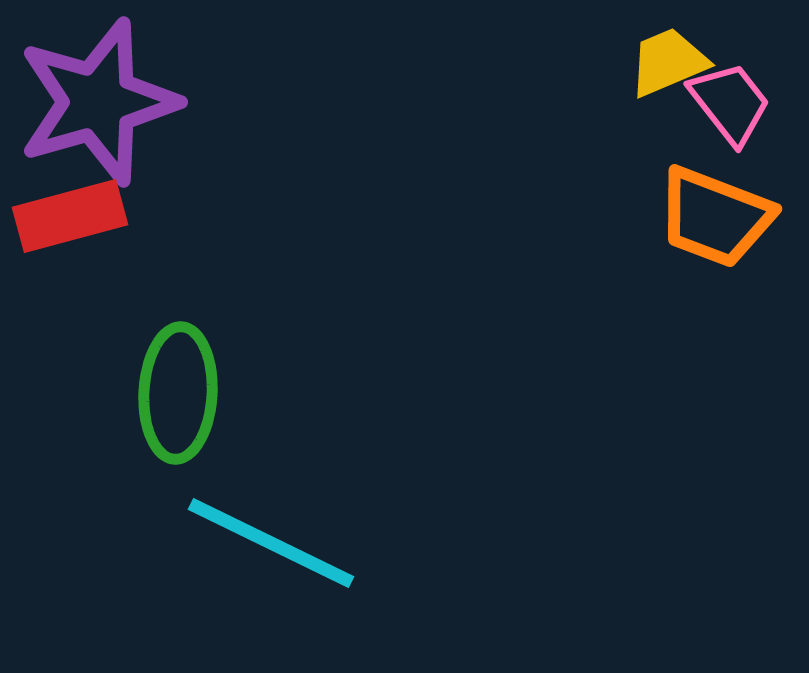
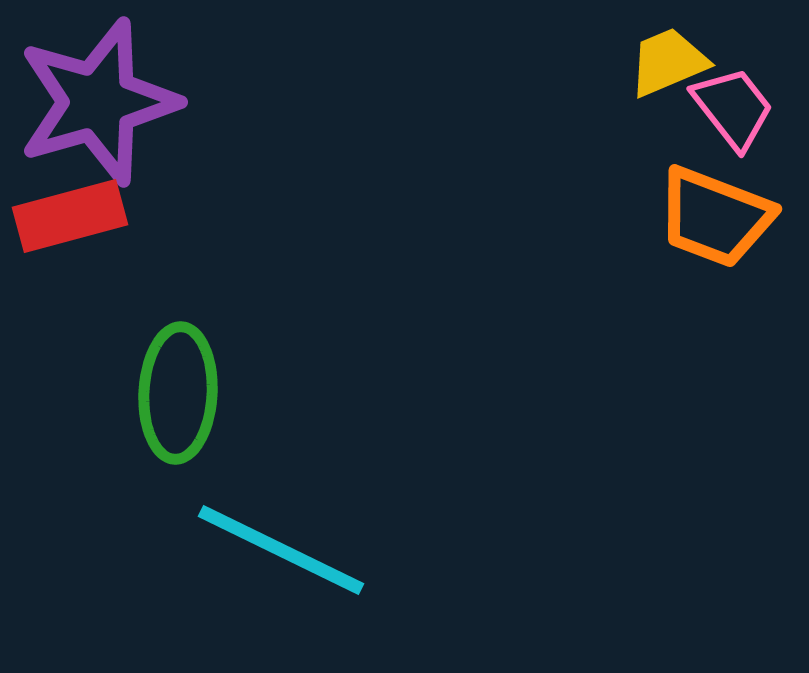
pink trapezoid: moved 3 px right, 5 px down
cyan line: moved 10 px right, 7 px down
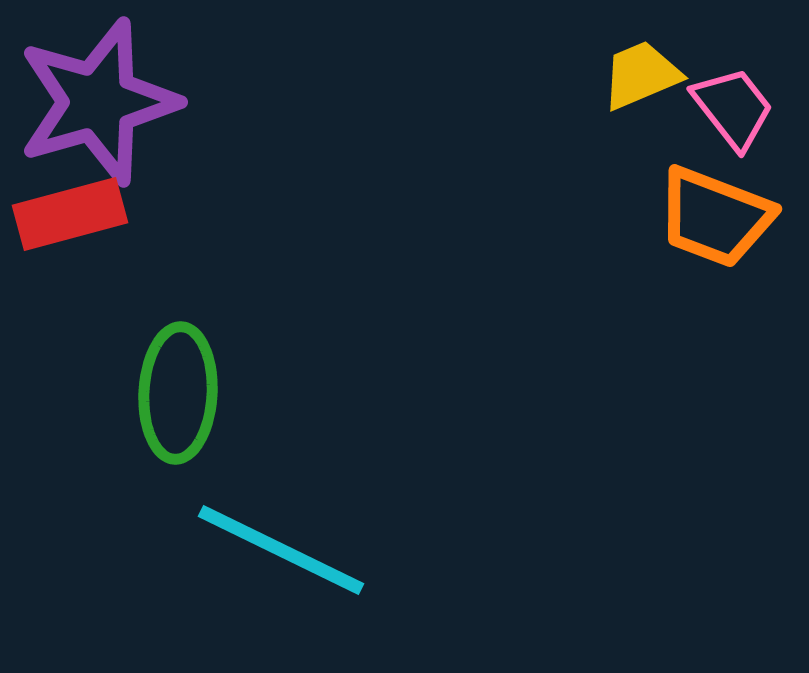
yellow trapezoid: moved 27 px left, 13 px down
red rectangle: moved 2 px up
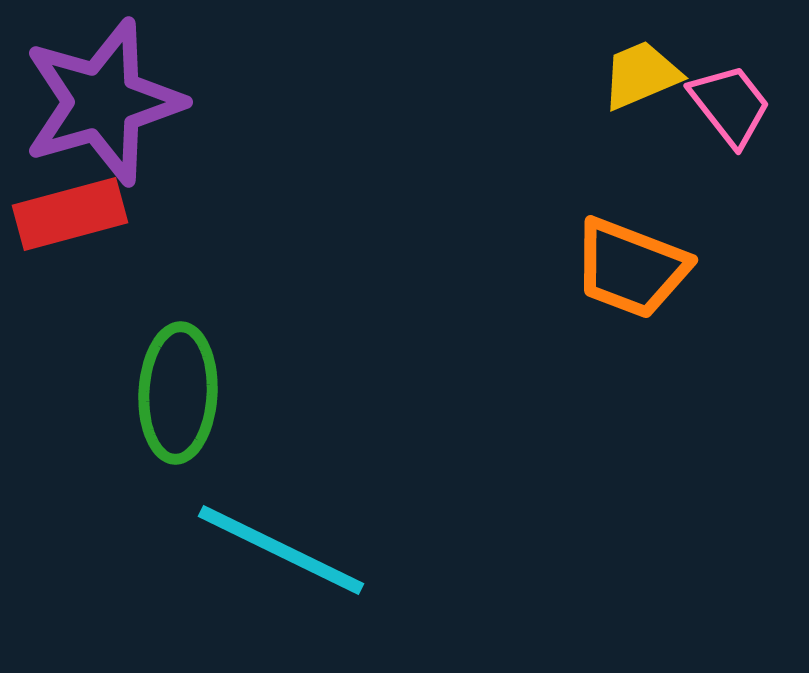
purple star: moved 5 px right
pink trapezoid: moved 3 px left, 3 px up
orange trapezoid: moved 84 px left, 51 px down
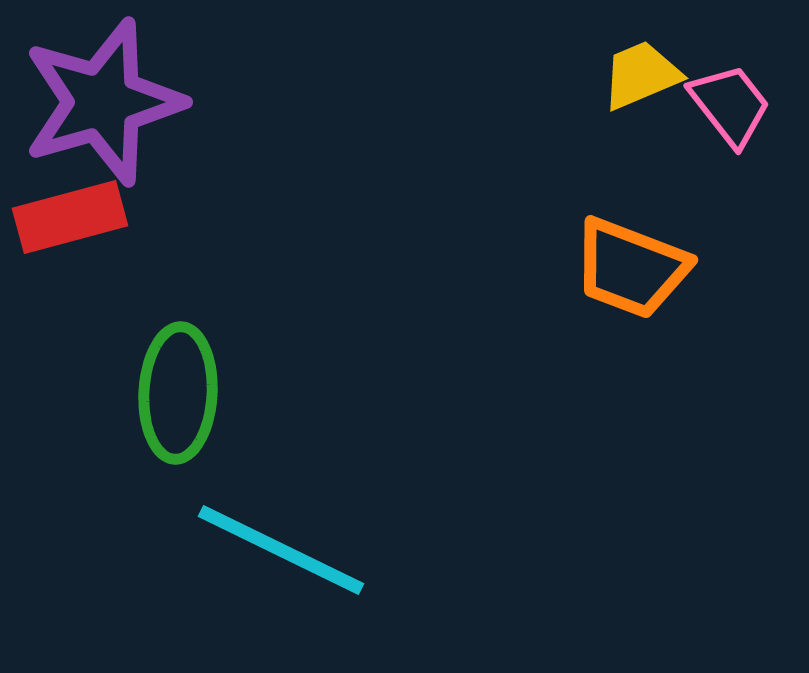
red rectangle: moved 3 px down
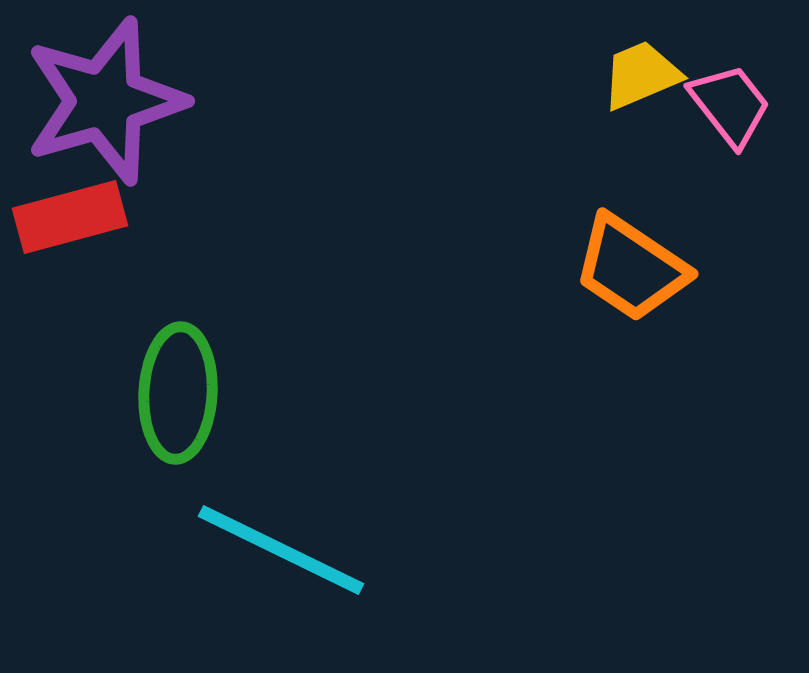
purple star: moved 2 px right, 1 px up
orange trapezoid: rotated 13 degrees clockwise
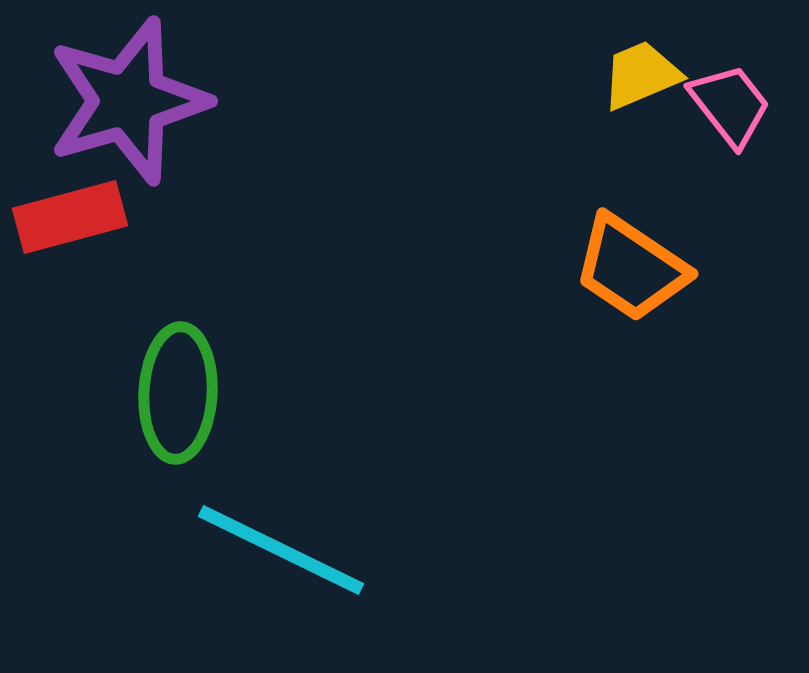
purple star: moved 23 px right
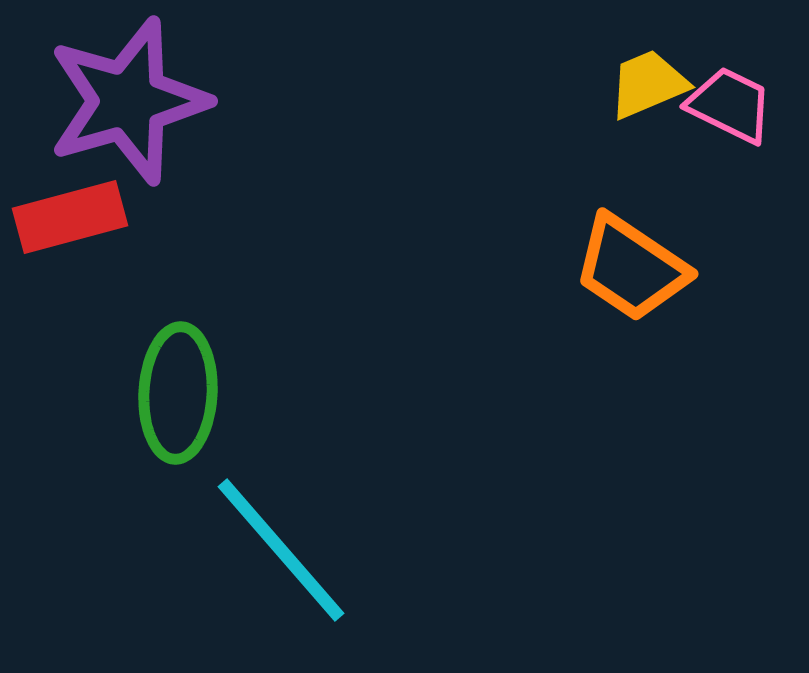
yellow trapezoid: moved 7 px right, 9 px down
pink trapezoid: rotated 26 degrees counterclockwise
cyan line: rotated 23 degrees clockwise
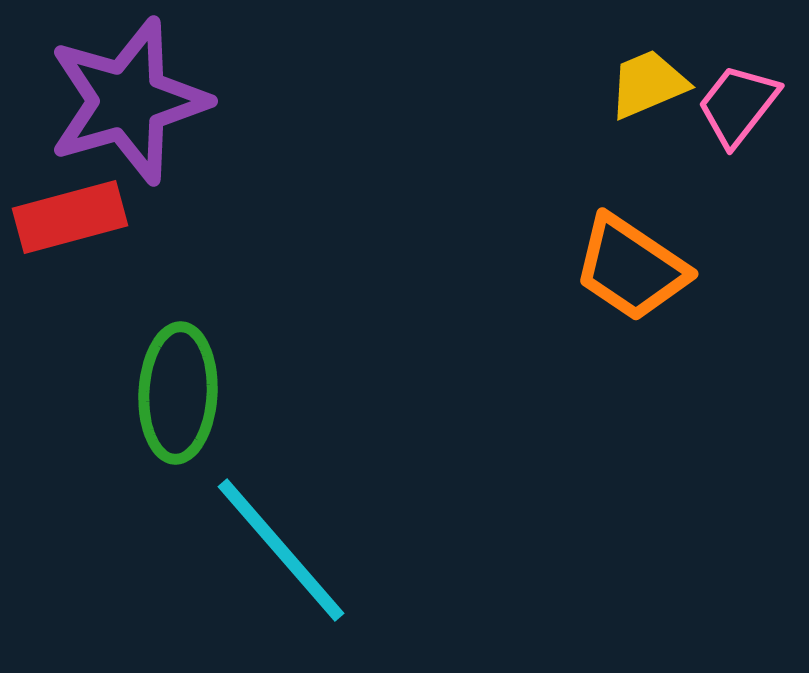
pink trapezoid: moved 8 px right; rotated 78 degrees counterclockwise
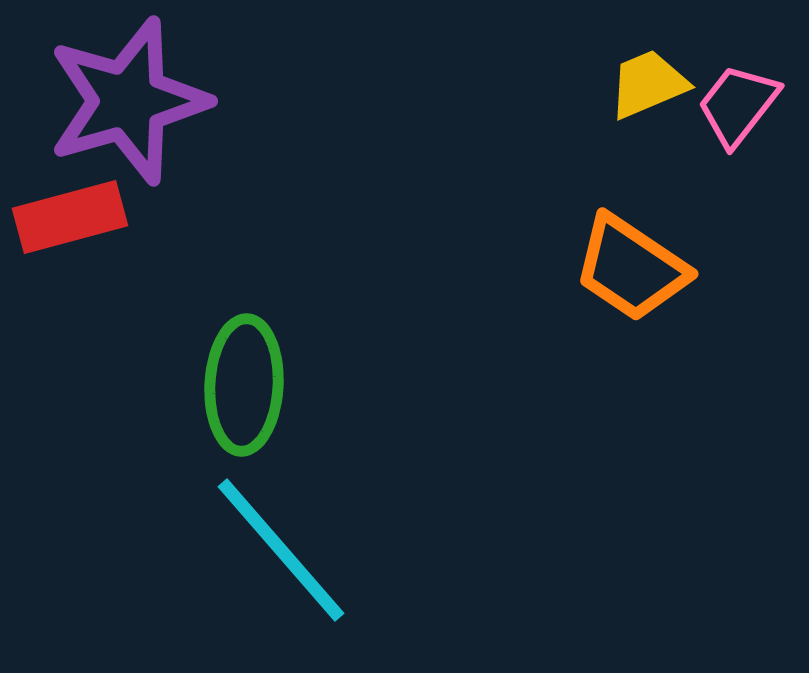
green ellipse: moved 66 px right, 8 px up
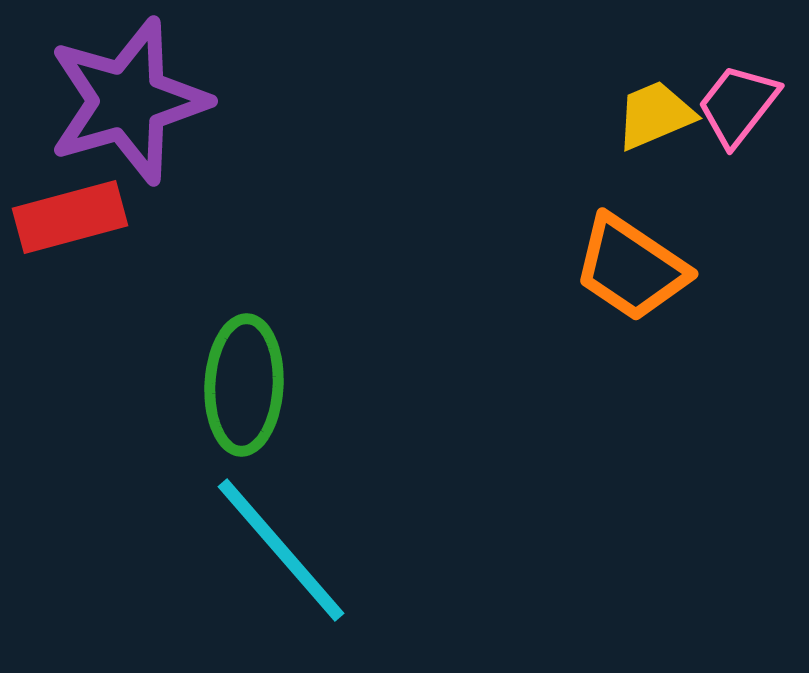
yellow trapezoid: moved 7 px right, 31 px down
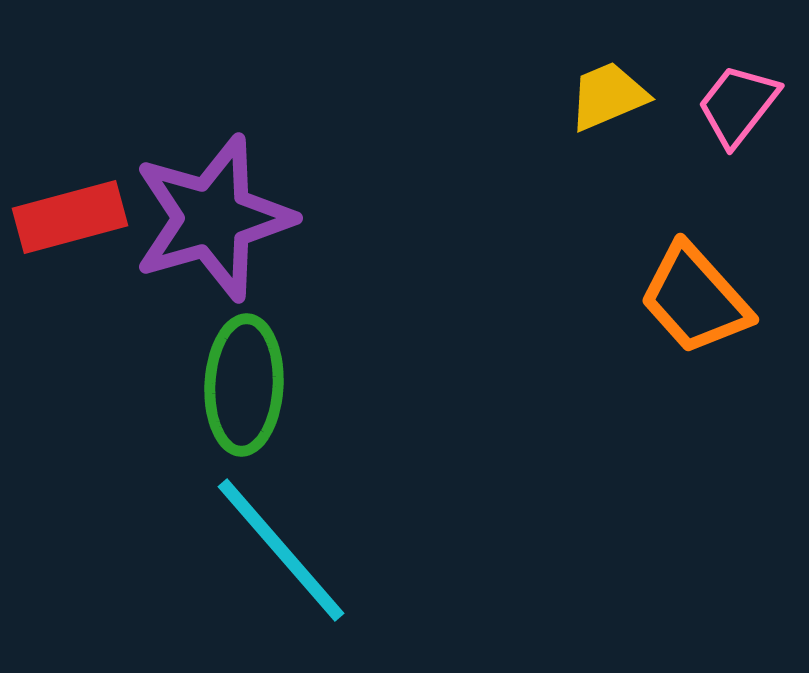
purple star: moved 85 px right, 117 px down
yellow trapezoid: moved 47 px left, 19 px up
orange trapezoid: moved 64 px right, 31 px down; rotated 14 degrees clockwise
